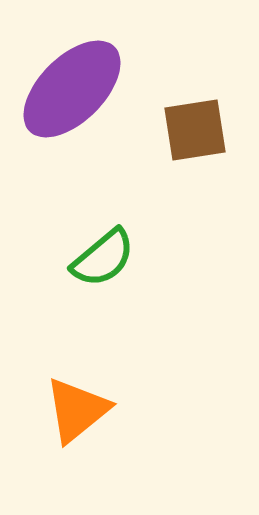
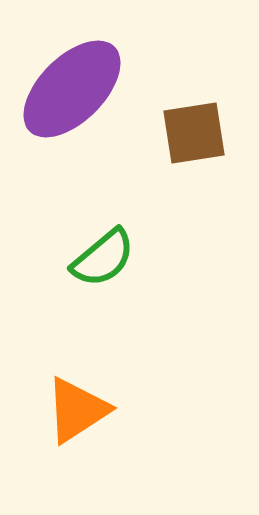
brown square: moved 1 px left, 3 px down
orange triangle: rotated 6 degrees clockwise
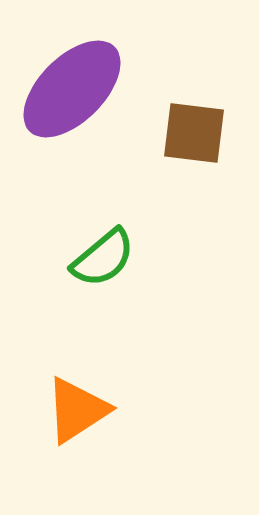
brown square: rotated 16 degrees clockwise
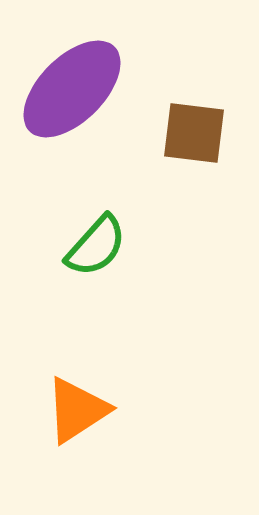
green semicircle: moved 7 px left, 12 px up; rotated 8 degrees counterclockwise
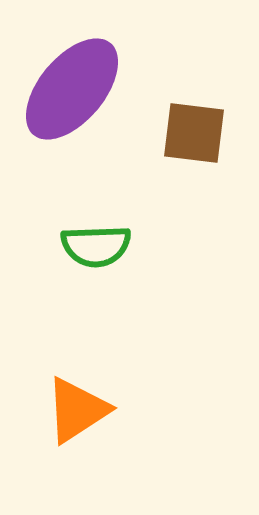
purple ellipse: rotated 5 degrees counterclockwise
green semicircle: rotated 46 degrees clockwise
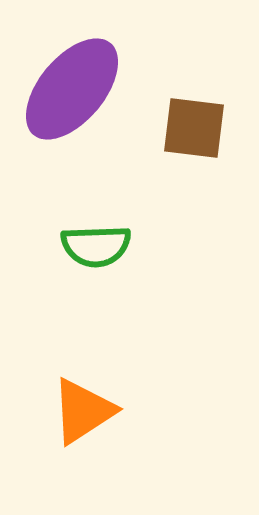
brown square: moved 5 px up
orange triangle: moved 6 px right, 1 px down
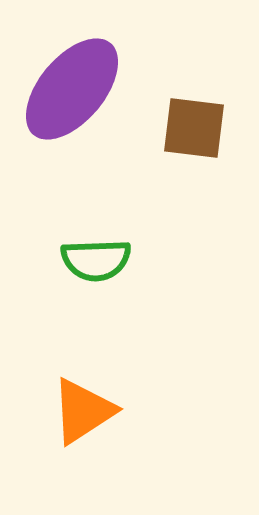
green semicircle: moved 14 px down
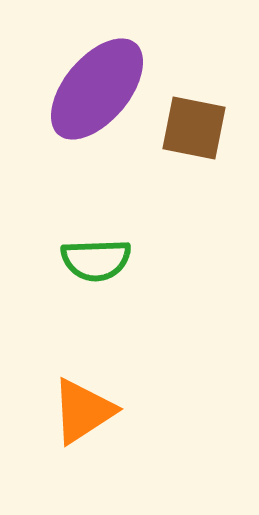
purple ellipse: moved 25 px right
brown square: rotated 4 degrees clockwise
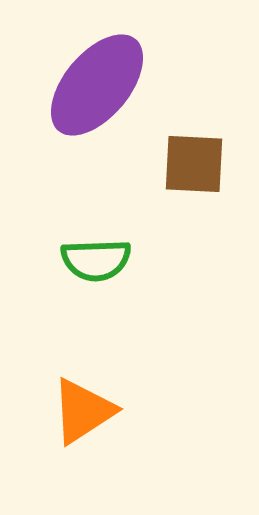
purple ellipse: moved 4 px up
brown square: moved 36 px down; rotated 8 degrees counterclockwise
